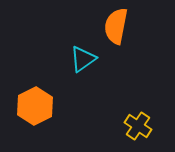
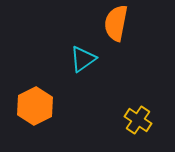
orange semicircle: moved 3 px up
yellow cross: moved 6 px up
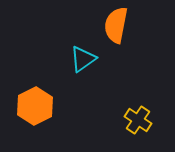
orange semicircle: moved 2 px down
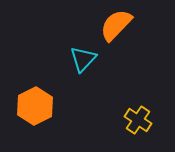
orange semicircle: rotated 33 degrees clockwise
cyan triangle: rotated 12 degrees counterclockwise
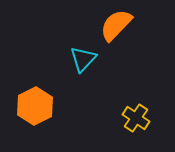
yellow cross: moved 2 px left, 2 px up
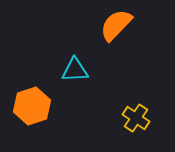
cyan triangle: moved 8 px left, 11 px down; rotated 44 degrees clockwise
orange hexagon: moved 3 px left; rotated 9 degrees clockwise
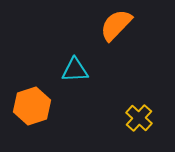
yellow cross: moved 3 px right; rotated 8 degrees clockwise
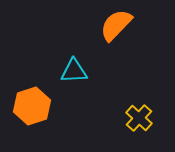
cyan triangle: moved 1 px left, 1 px down
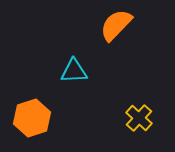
orange hexagon: moved 12 px down
